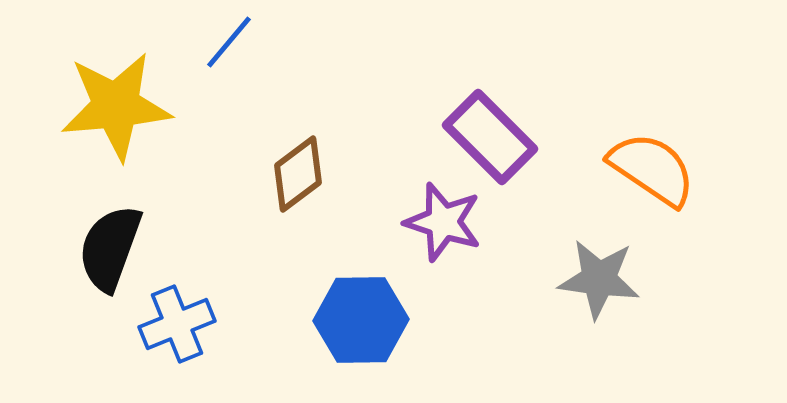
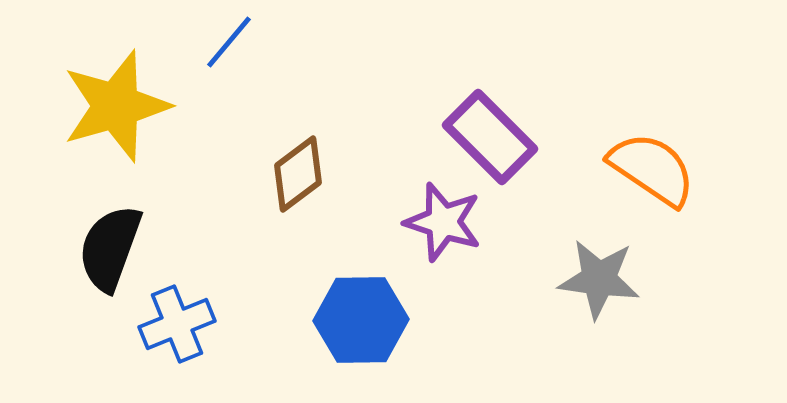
yellow star: rotated 11 degrees counterclockwise
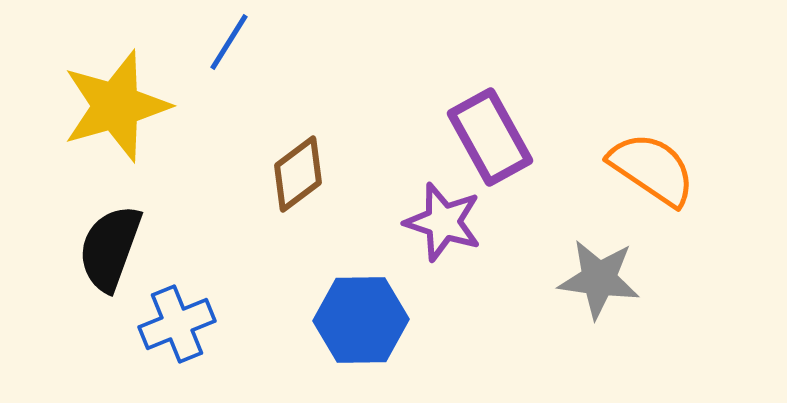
blue line: rotated 8 degrees counterclockwise
purple rectangle: rotated 16 degrees clockwise
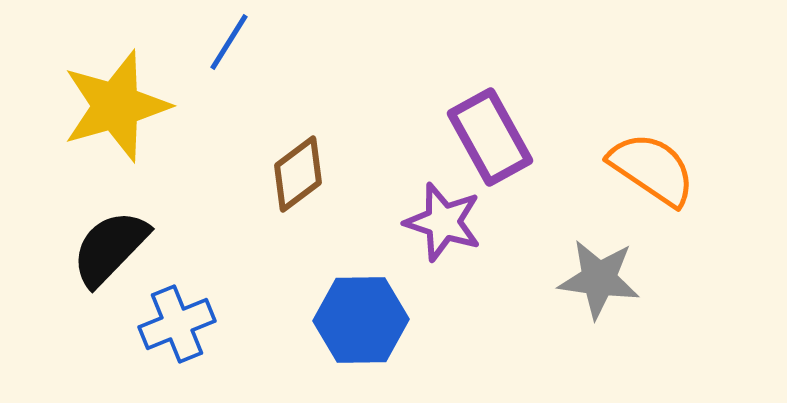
black semicircle: rotated 24 degrees clockwise
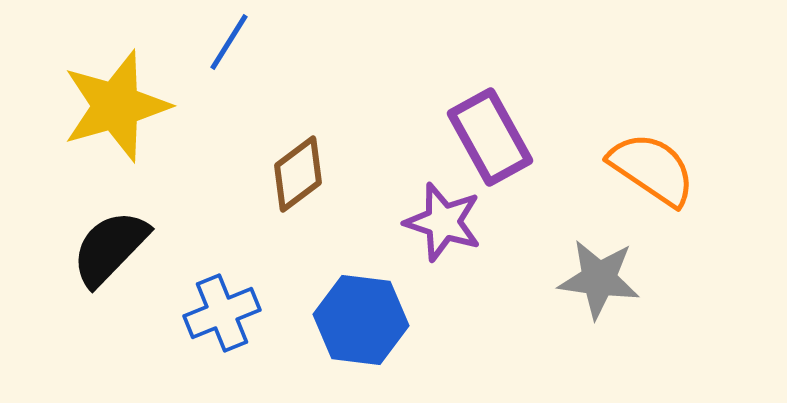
blue hexagon: rotated 8 degrees clockwise
blue cross: moved 45 px right, 11 px up
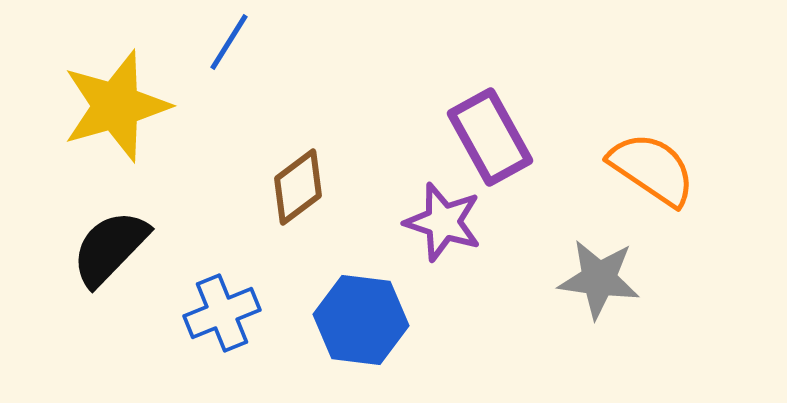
brown diamond: moved 13 px down
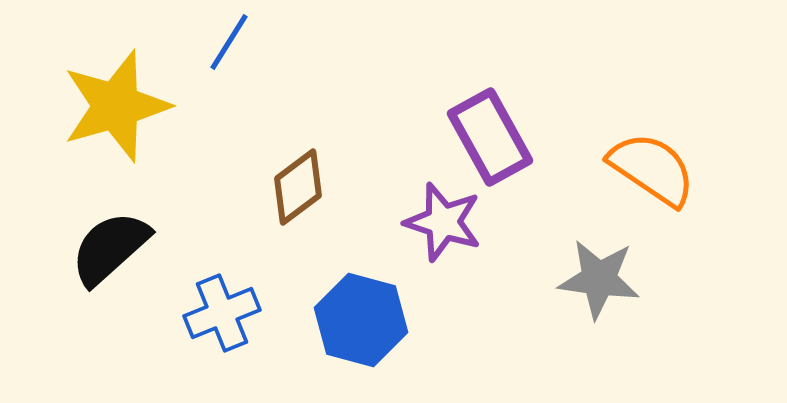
black semicircle: rotated 4 degrees clockwise
blue hexagon: rotated 8 degrees clockwise
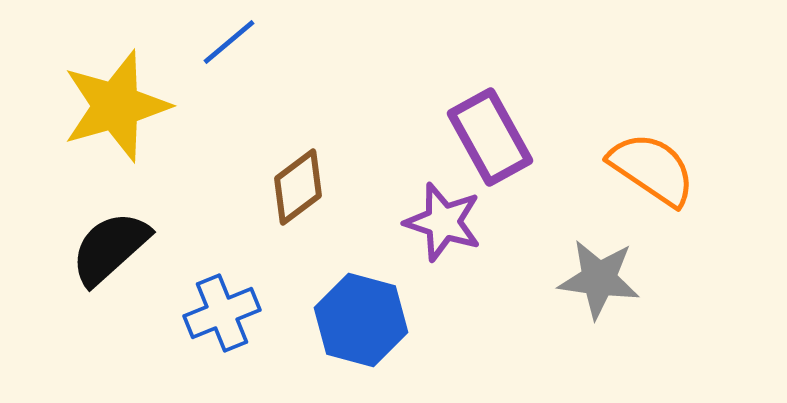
blue line: rotated 18 degrees clockwise
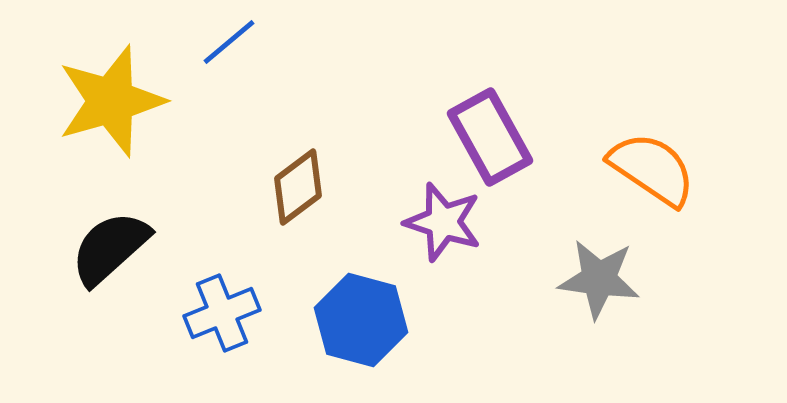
yellow star: moved 5 px left, 5 px up
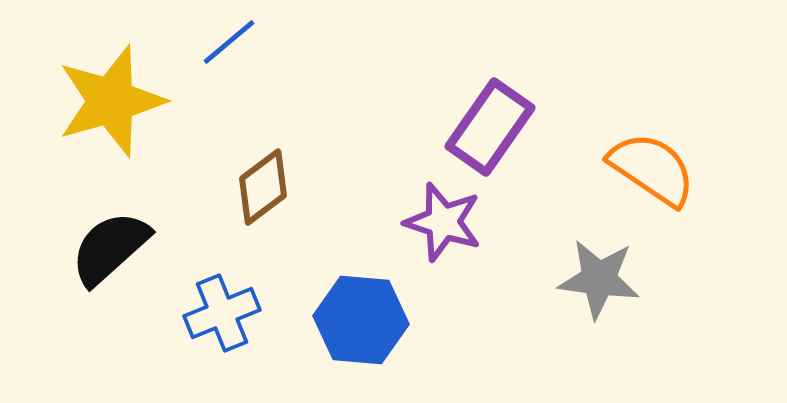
purple rectangle: moved 10 px up; rotated 64 degrees clockwise
brown diamond: moved 35 px left
blue hexagon: rotated 10 degrees counterclockwise
